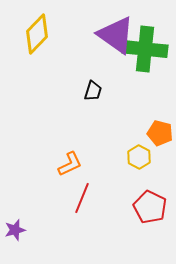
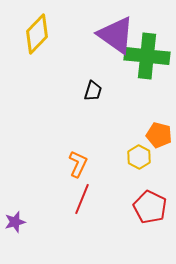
green cross: moved 2 px right, 7 px down
orange pentagon: moved 1 px left, 2 px down
orange L-shape: moved 8 px right; rotated 40 degrees counterclockwise
red line: moved 1 px down
purple star: moved 8 px up
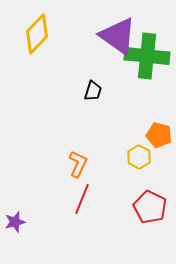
purple triangle: moved 2 px right, 1 px down
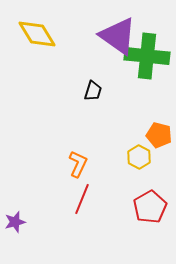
yellow diamond: rotated 75 degrees counterclockwise
red pentagon: rotated 16 degrees clockwise
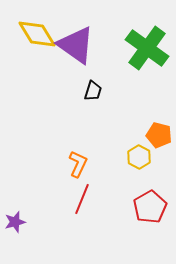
purple triangle: moved 42 px left, 9 px down
green cross: moved 8 px up; rotated 30 degrees clockwise
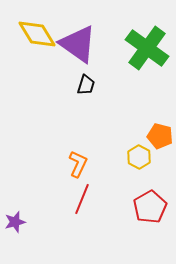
purple triangle: moved 2 px right, 1 px up
black trapezoid: moved 7 px left, 6 px up
orange pentagon: moved 1 px right, 1 px down
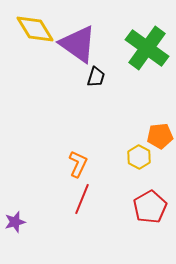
yellow diamond: moved 2 px left, 5 px up
black trapezoid: moved 10 px right, 8 px up
orange pentagon: rotated 20 degrees counterclockwise
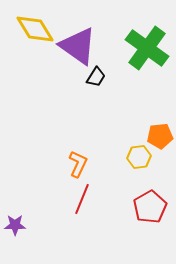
purple triangle: moved 2 px down
black trapezoid: rotated 15 degrees clockwise
yellow hexagon: rotated 25 degrees clockwise
purple star: moved 3 px down; rotated 15 degrees clockwise
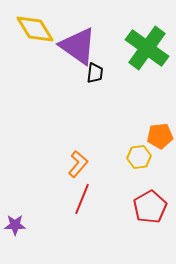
black trapezoid: moved 1 px left, 4 px up; rotated 25 degrees counterclockwise
orange L-shape: rotated 16 degrees clockwise
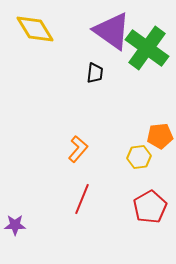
purple triangle: moved 34 px right, 15 px up
orange L-shape: moved 15 px up
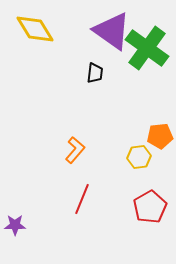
orange L-shape: moved 3 px left, 1 px down
